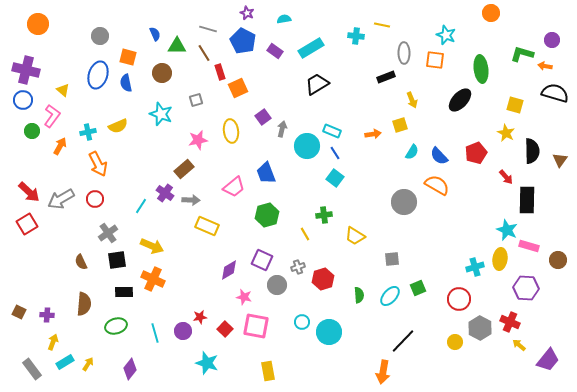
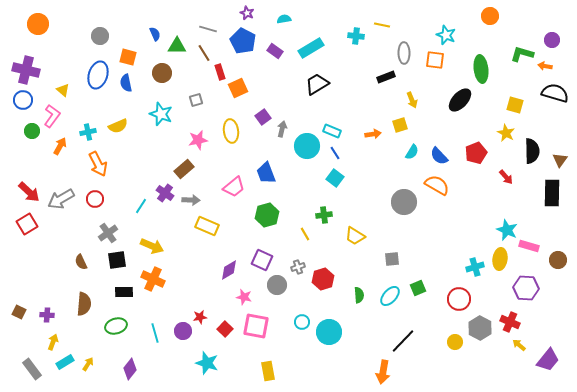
orange circle at (491, 13): moved 1 px left, 3 px down
black rectangle at (527, 200): moved 25 px right, 7 px up
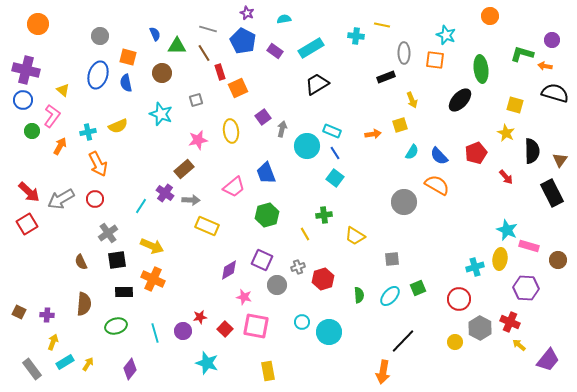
black rectangle at (552, 193): rotated 28 degrees counterclockwise
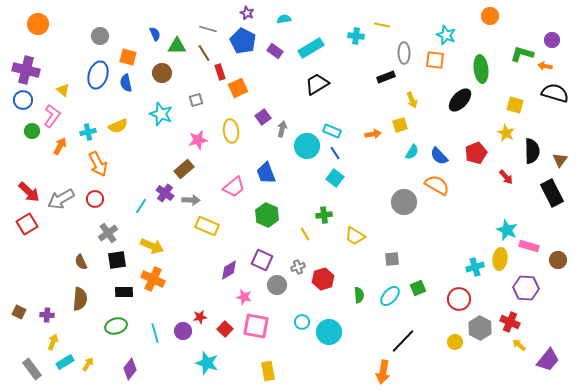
green hexagon at (267, 215): rotated 20 degrees counterclockwise
brown semicircle at (84, 304): moved 4 px left, 5 px up
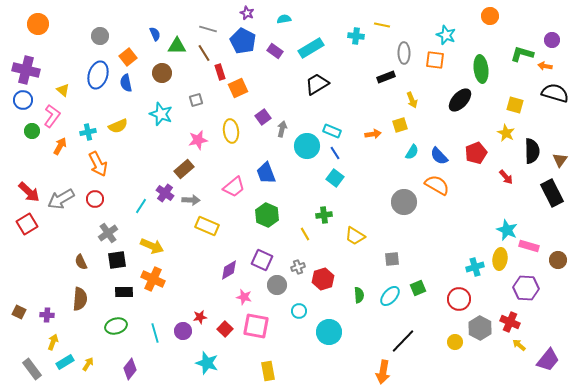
orange square at (128, 57): rotated 36 degrees clockwise
cyan circle at (302, 322): moved 3 px left, 11 px up
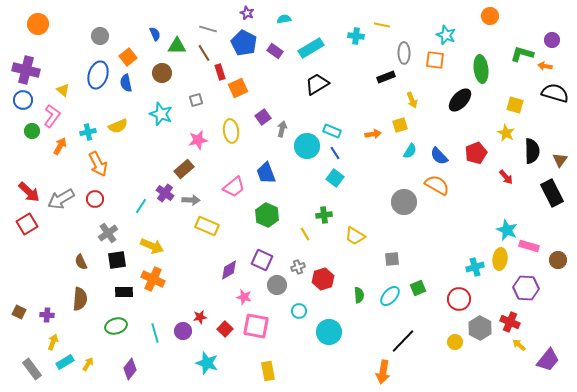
blue pentagon at (243, 41): moved 1 px right, 2 px down
cyan semicircle at (412, 152): moved 2 px left, 1 px up
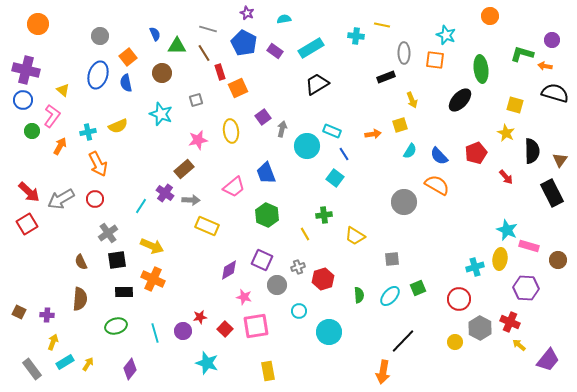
blue line at (335, 153): moved 9 px right, 1 px down
pink square at (256, 326): rotated 20 degrees counterclockwise
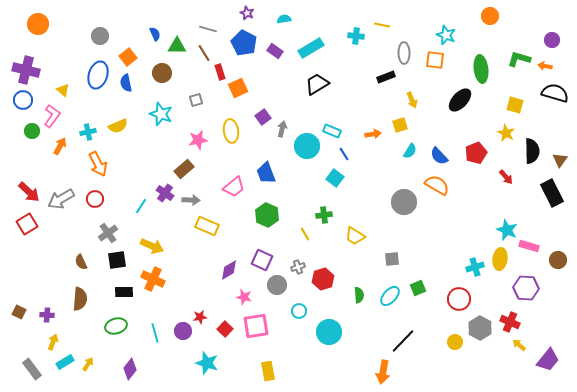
green L-shape at (522, 54): moved 3 px left, 5 px down
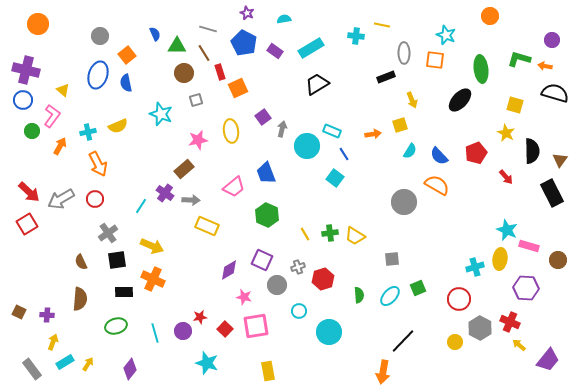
orange square at (128, 57): moved 1 px left, 2 px up
brown circle at (162, 73): moved 22 px right
green cross at (324, 215): moved 6 px right, 18 px down
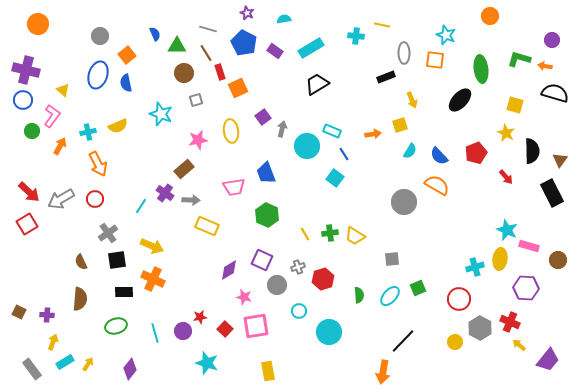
brown line at (204, 53): moved 2 px right
pink trapezoid at (234, 187): rotated 30 degrees clockwise
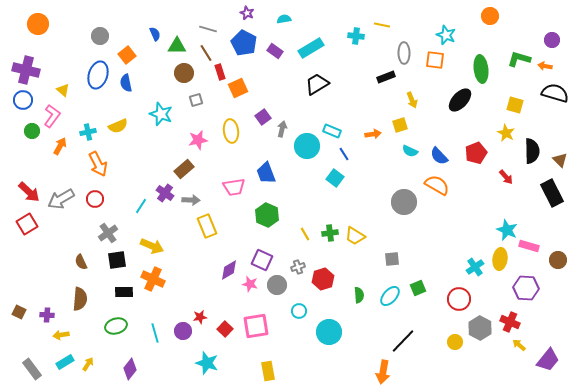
cyan semicircle at (410, 151): rotated 84 degrees clockwise
brown triangle at (560, 160): rotated 21 degrees counterclockwise
yellow rectangle at (207, 226): rotated 45 degrees clockwise
cyan cross at (475, 267): rotated 18 degrees counterclockwise
pink star at (244, 297): moved 6 px right, 13 px up
yellow arrow at (53, 342): moved 8 px right, 7 px up; rotated 119 degrees counterclockwise
